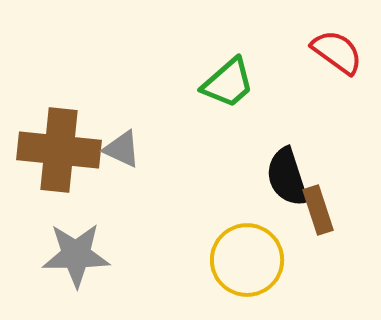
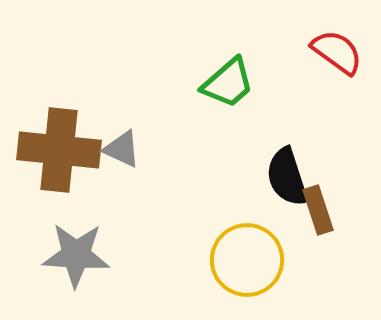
gray star: rotated 4 degrees clockwise
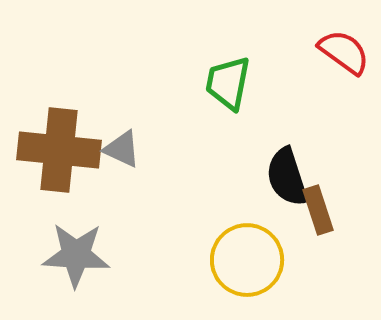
red semicircle: moved 7 px right
green trapezoid: rotated 142 degrees clockwise
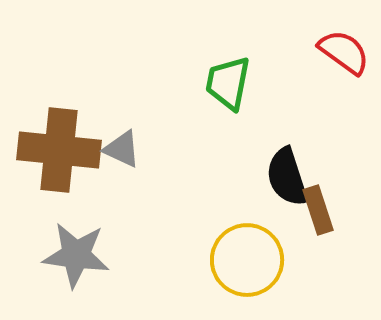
gray star: rotated 4 degrees clockwise
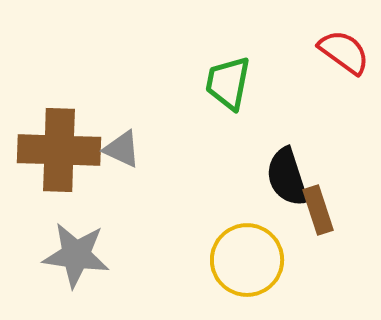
brown cross: rotated 4 degrees counterclockwise
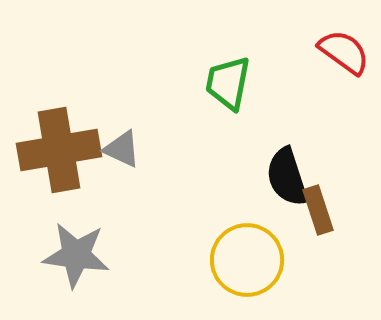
brown cross: rotated 12 degrees counterclockwise
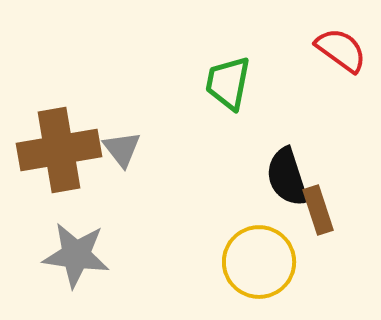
red semicircle: moved 3 px left, 2 px up
gray triangle: rotated 27 degrees clockwise
yellow circle: moved 12 px right, 2 px down
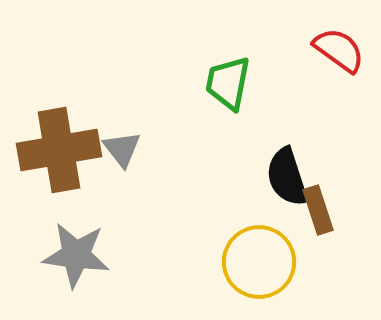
red semicircle: moved 2 px left
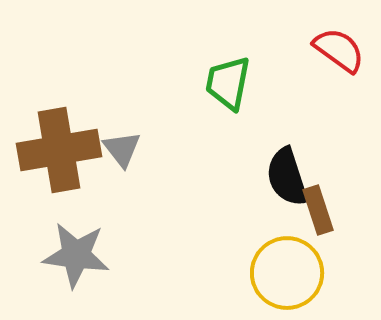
yellow circle: moved 28 px right, 11 px down
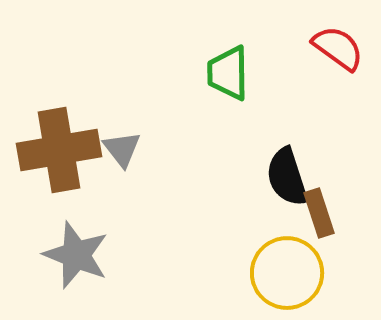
red semicircle: moved 1 px left, 2 px up
green trapezoid: moved 10 px up; rotated 12 degrees counterclockwise
brown rectangle: moved 1 px right, 3 px down
gray star: rotated 14 degrees clockwise
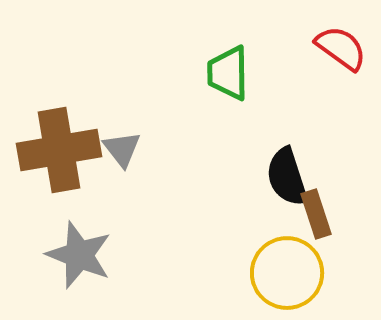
red semicircle: moved 3 px right
brown rectangle: moved 3 px left, 1 px down
gray star: moved 3 px right
